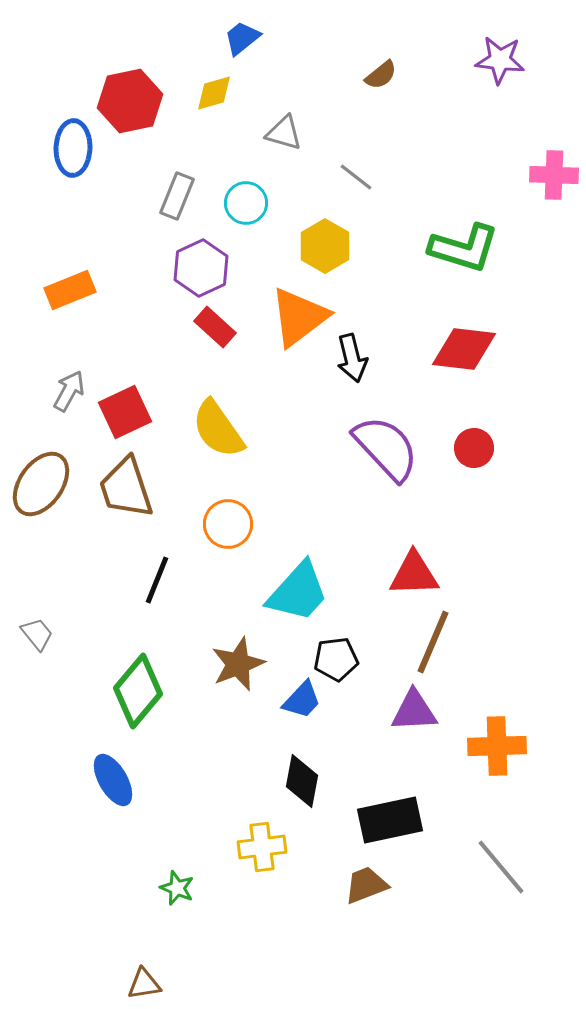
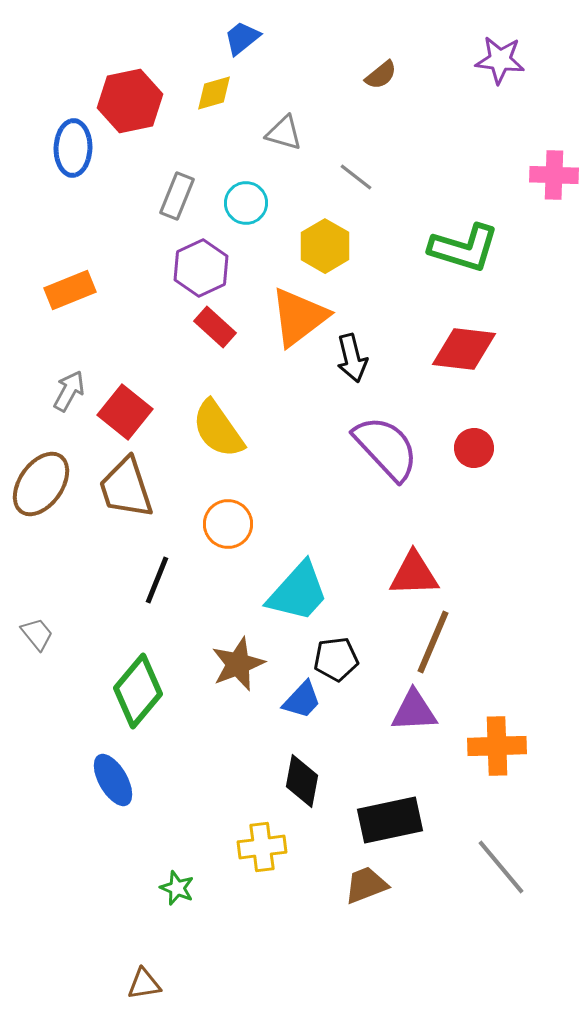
red square at (125, 412): rotated 26 degrees counterclockwise
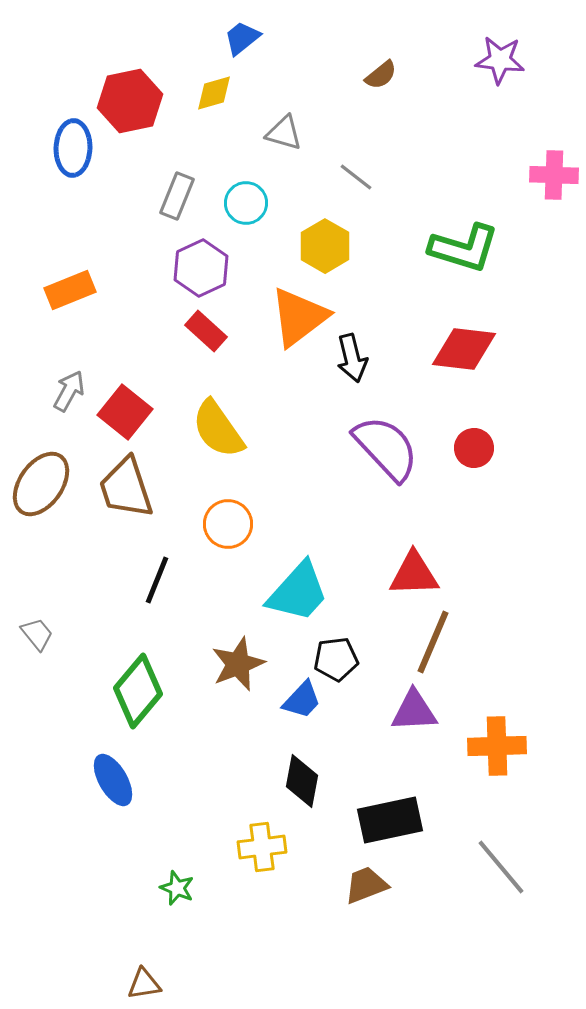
red rectangle at (215, 327): moved 9 px left, 4 px down
